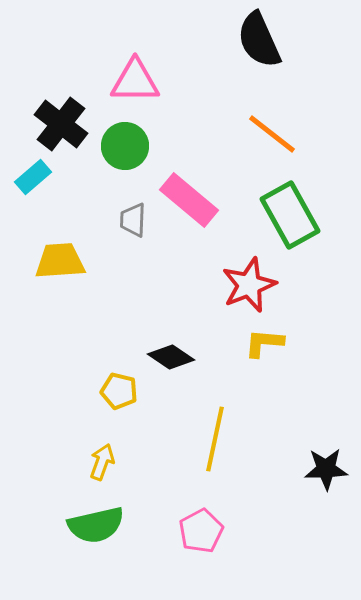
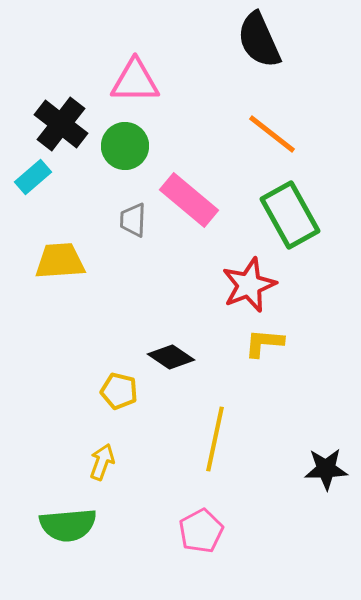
green semicircle: moved 28 px left; rotated 8 degrees clockwise
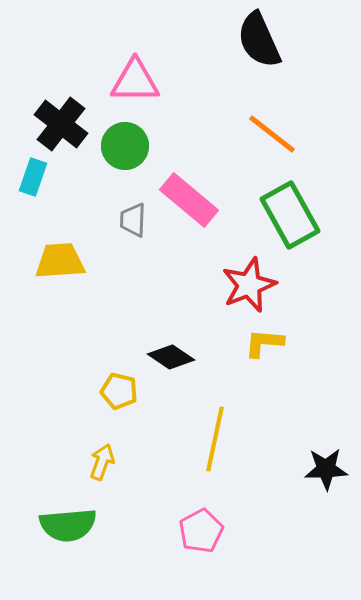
cyan rectangle: rotated 30 degrees counterclockwise
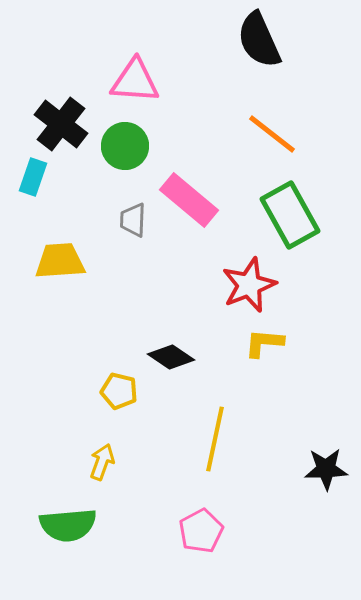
pink triangle: rotated 4 degrees clockwise
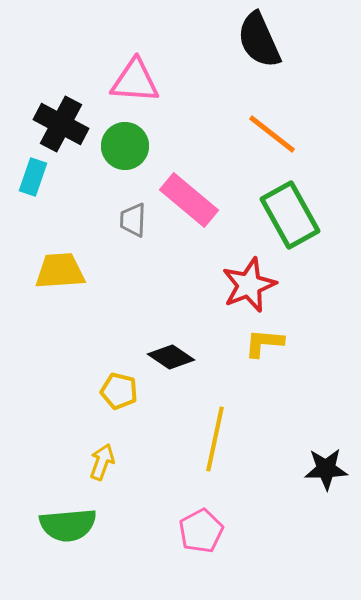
black cross: rotated 10 degrees counterclockwise
yellow trapezoid: moved 10 px down
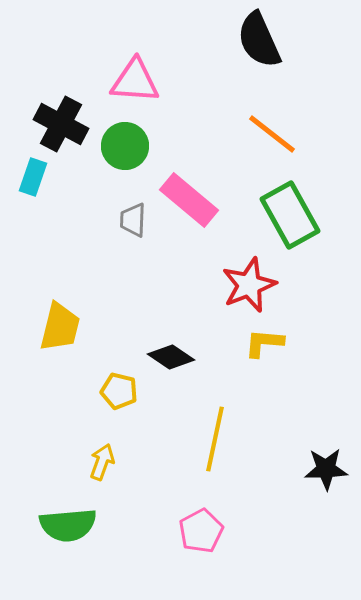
yellow trapezoid: moved 56 px down; rotated 108 degrees clockwise
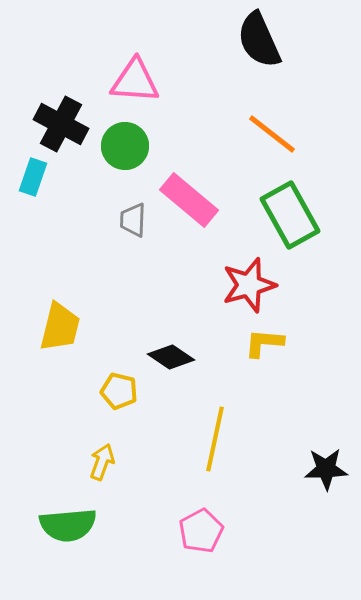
red star: rotated 6 degrees clockwise
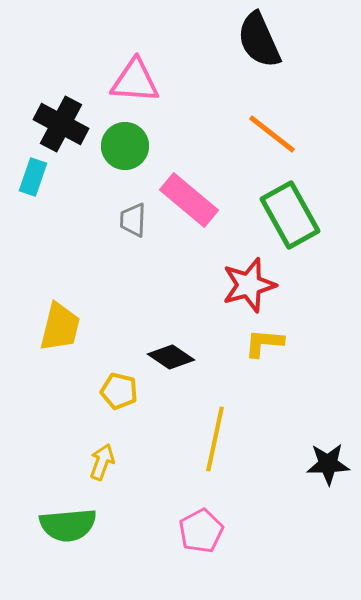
black star: moved 2 px right, 5 px up
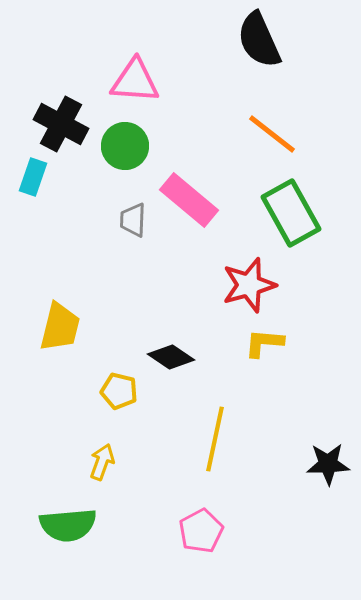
green rectangle: moved 1 px right, 2 px up
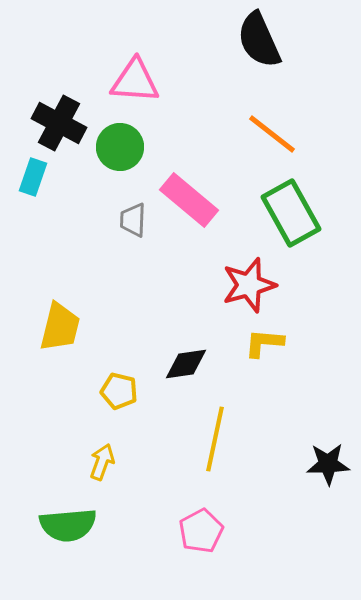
black cross: moved 2 px left, 1 px up
green circle: moved 5 px left, 1 px down
black diamond: moved 15 px right, 7 px down; rotated 42 degrees counterclockwise
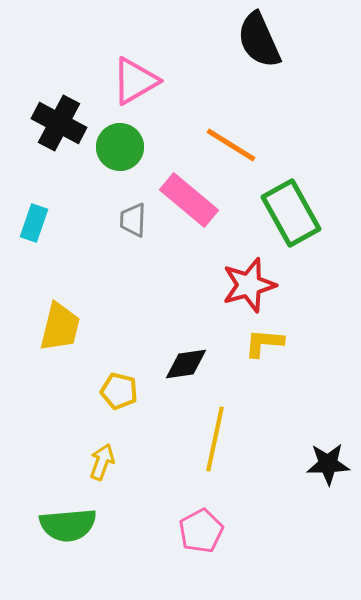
pink triangle: rotated 34 degrees counterclockwise
orange line: moved 41 px left, 11 px down; rotated 6 degrees counterclockwise
cyan rectangle: moved 1 px right, 46 px down
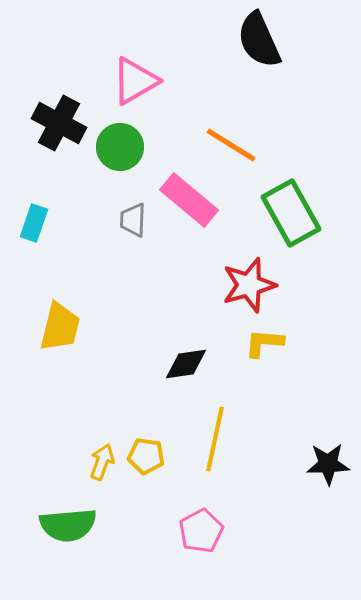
yellow pentagon: moved 27 px right, 65 px down; rotated 6 degrees counterclockwise
